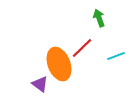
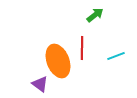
green arrow: moved 4 px left, 3 px up; rotated 72 degrees clockwise
red line: rotated 45 degrees counterclockwise
orange ellipse: moved 1 px left, 3 px up
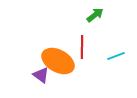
red line: moved 1 px up
orange ellipse: rotated 40 degrees counterclockwise
purple triangle: moved 1 px right, 9 px up
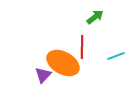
green arrow: moved 2 px down
orange ellipse: moved 5 px right, 2 px down
purple triangle: moved 2 px right; rotated 36 degrees clockwise
